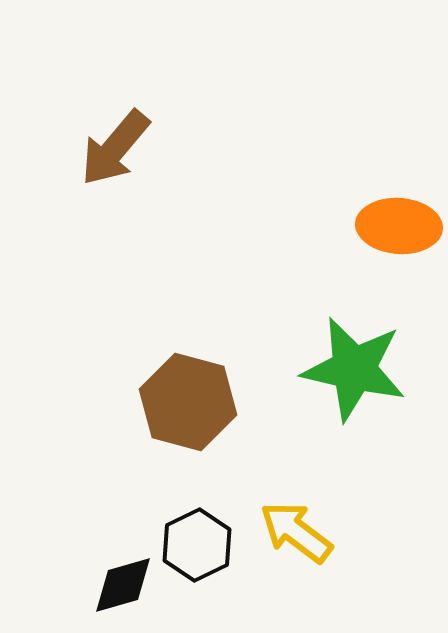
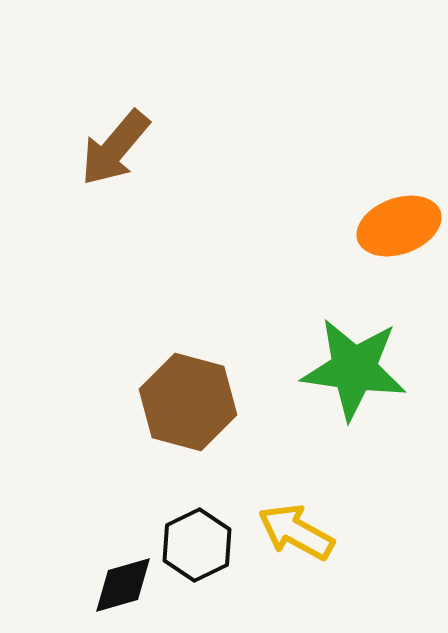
orange ellipse: rotated 24 degrees counterclockwise
green star: rotated 5 degrees counterclockwise
yellow arrow: rotated 8 degrees counterclockwise
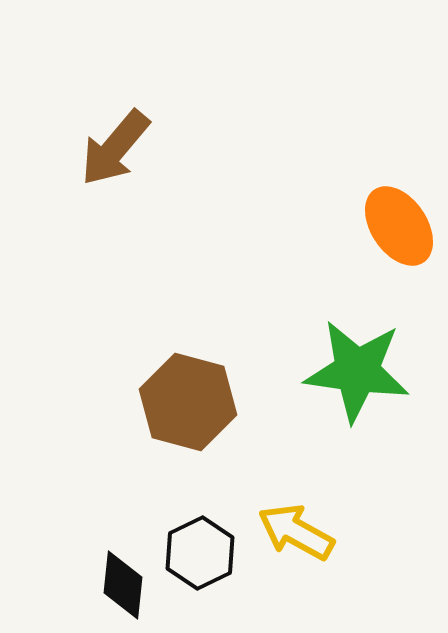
orange ellipse: rotated 76 degrees clockwise
green star: moved 3 px right, 2 px down
black hexagon: moved 3 px right, 8 px down
black diamond: rotated 68 degrees counterclockwise
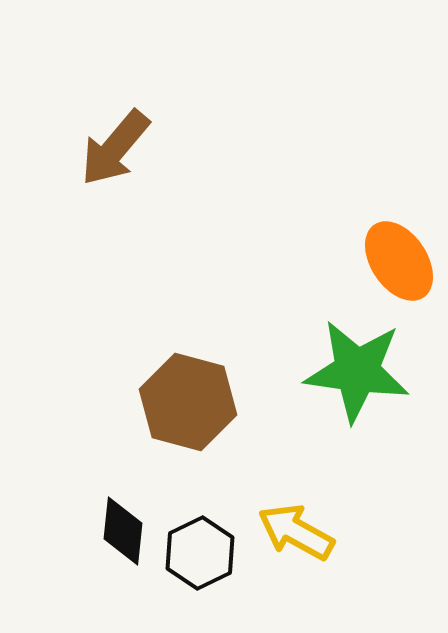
orange ellipse: moved 35 px down
black diamond: moved 54 px up
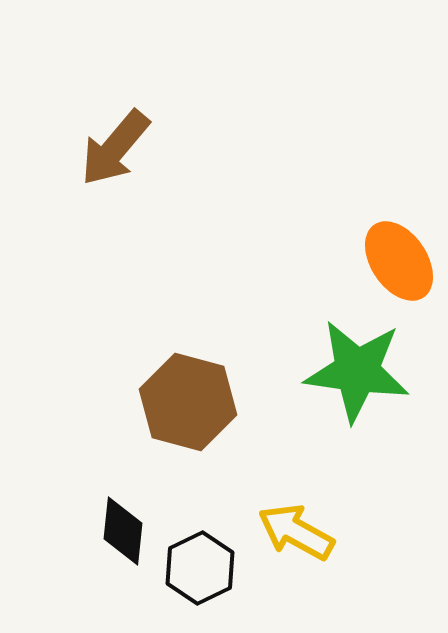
black hexagon: moved 15 px down
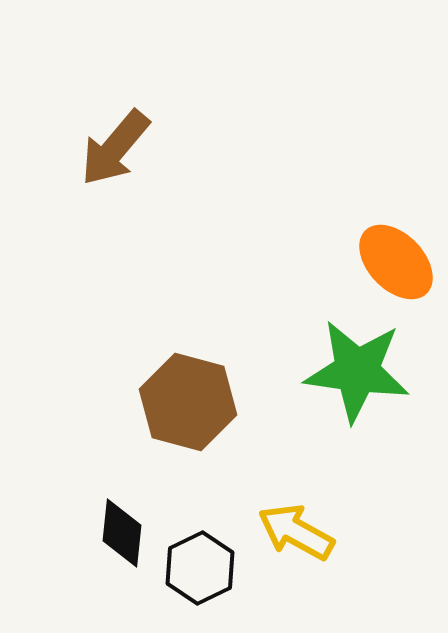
orange ellipse: moved 3 px left, 1 px down; rotated 10 degrees counterclockwise
black diamond: moved 1 px left, 2 px down
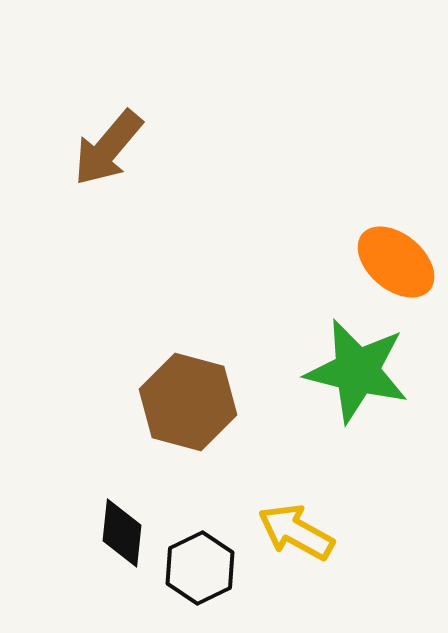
brown arrow: moved 7 px left
orange ellipse: rotated 6 degrees counterclockwise
green star: rotated 6 degrees clockwise
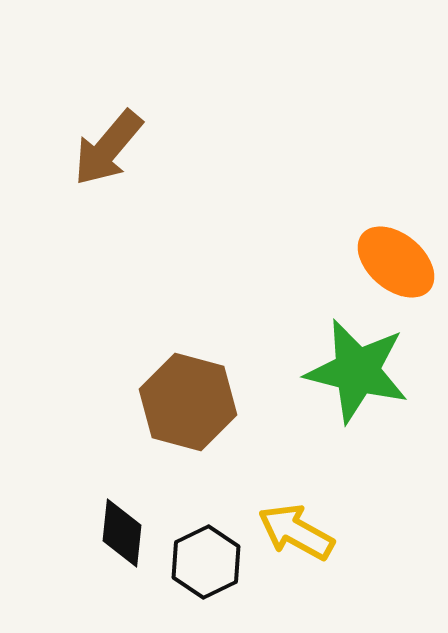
black hexagon: moved 6 px right, 6 px up
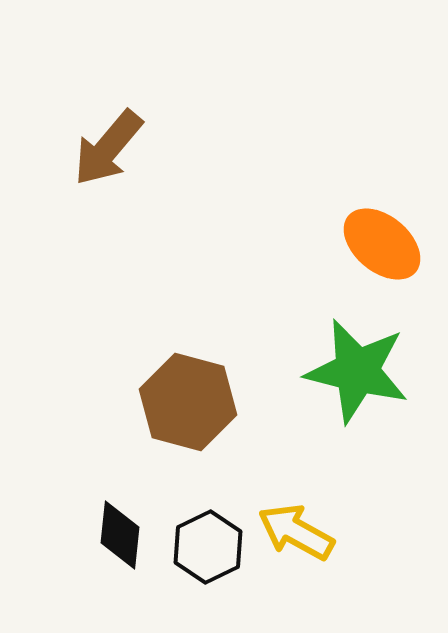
orange ellipse: moved 14 px left, 18 px up
black diamond: moved 2 px left, 2 px down
black hexagon: moved 2 px right, 15 px up
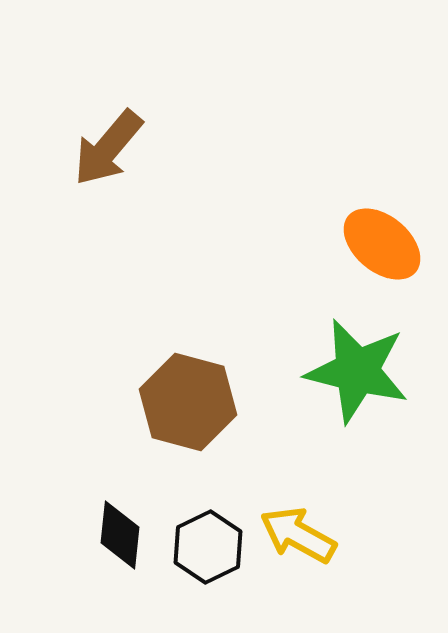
yellow arrow: moved 2 px right, 3 px down
